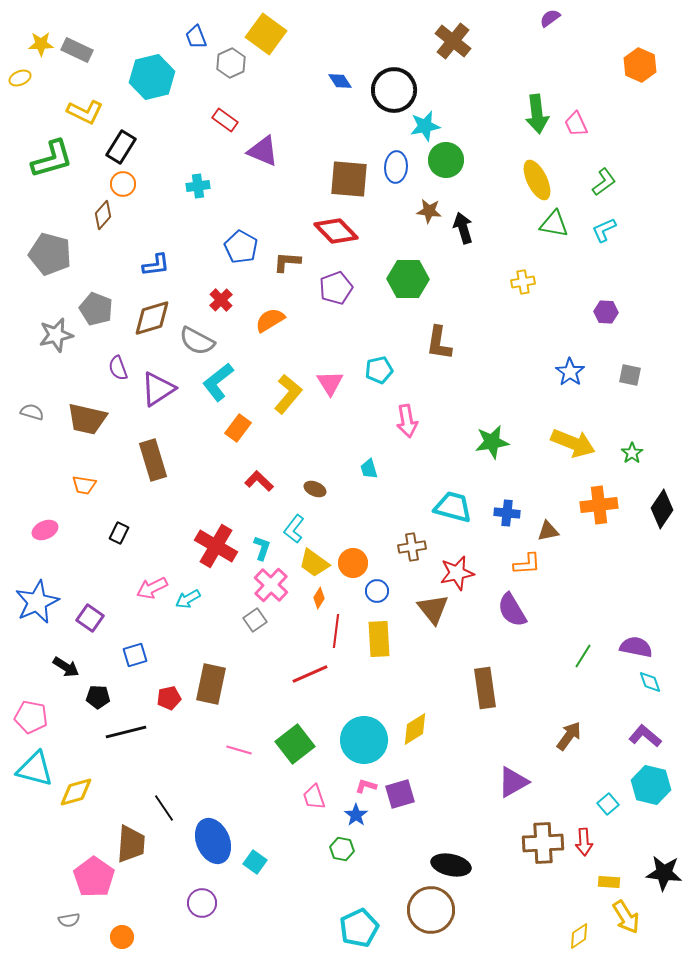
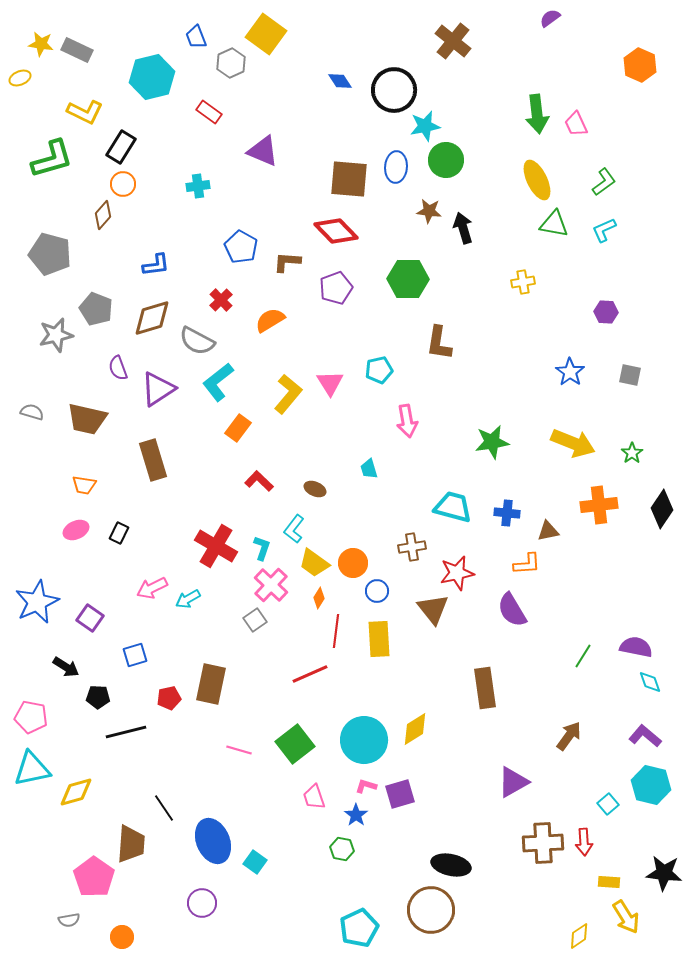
yellow star at (41, 44): rotated 10 degrees clockwise
red rectangle at (225, 120): moved 16 px left, 8 px up
pink ellipse at (45, 530): moved 31 px right
cyan triangle at (35, 769): moved 3 px left; rotated 27 degrees counterclockwise
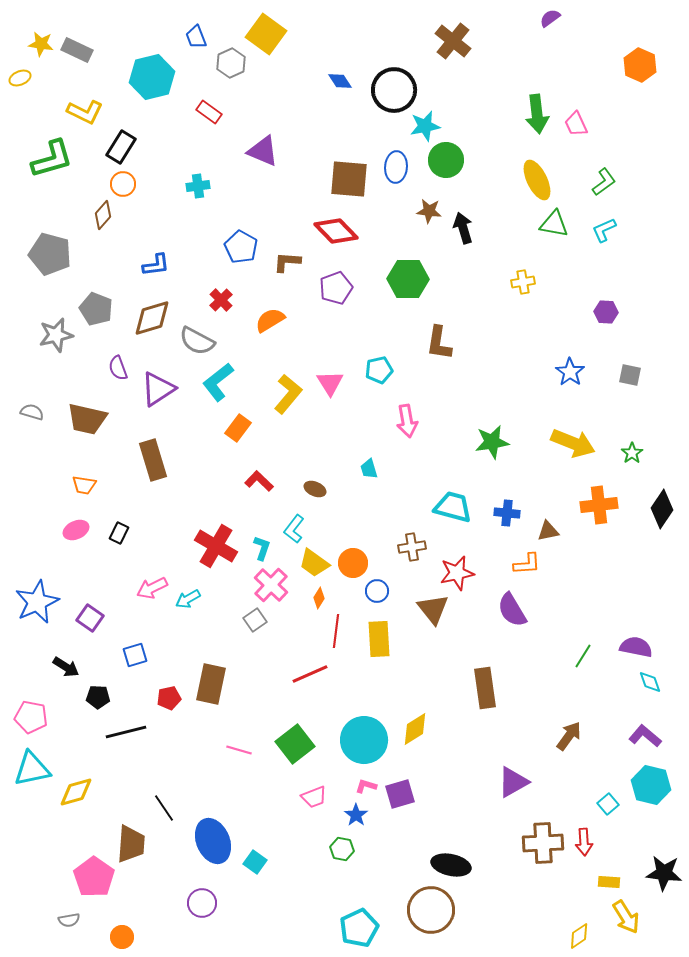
pink trapezoid at (314, 797): rotated 92 degrees counterclockwise
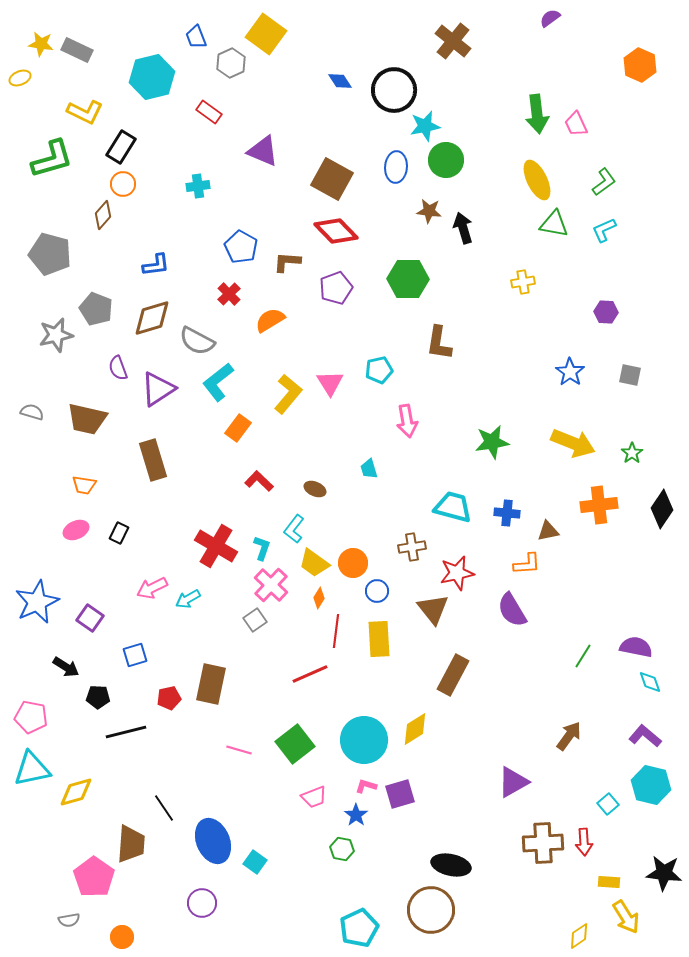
brown square at (349, 179): moved 17 px left; rotated 24 degrees clockwise
red cross at (221, 300): moved 8 px right, 6 px up
brown rectangle at (485, 688): moved 32 px left, 13 px up; rotated 36 degrees clockwise
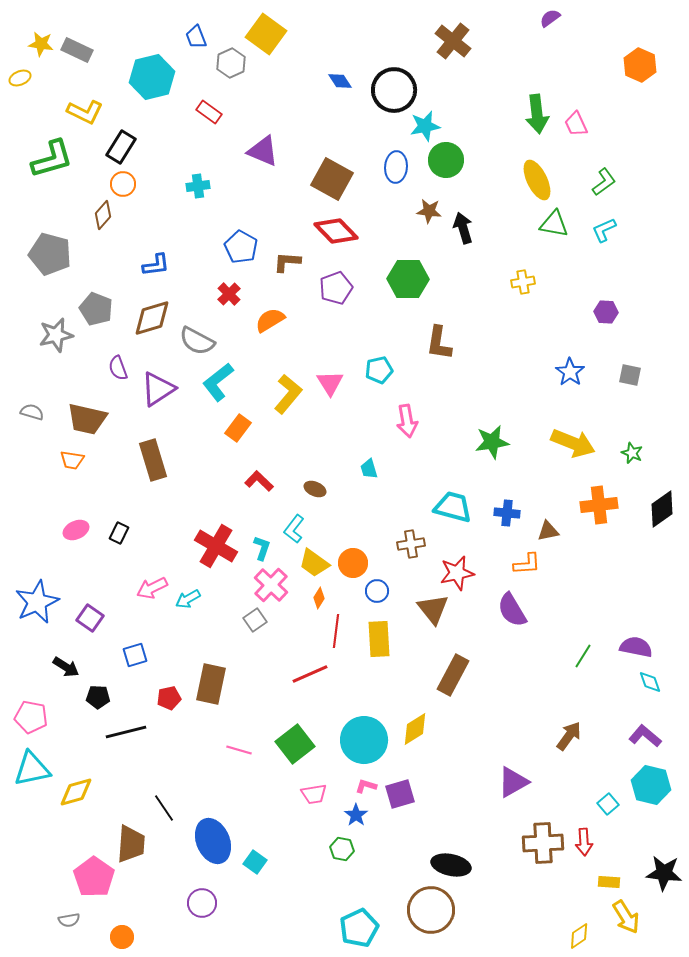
green star at (632, 453): rotated 15 degrees counterclockwise
orange trapezoid at (84, 485): moved 12 px left, 25 px up
black diamond at (662, 509): rotated 21 degrees clockwise
brown cross at (412, 547): moved 1 px left, 3 px up
pink trapezoid at (314, 797): moved 3 px up; rotated 12 degrees clockwise
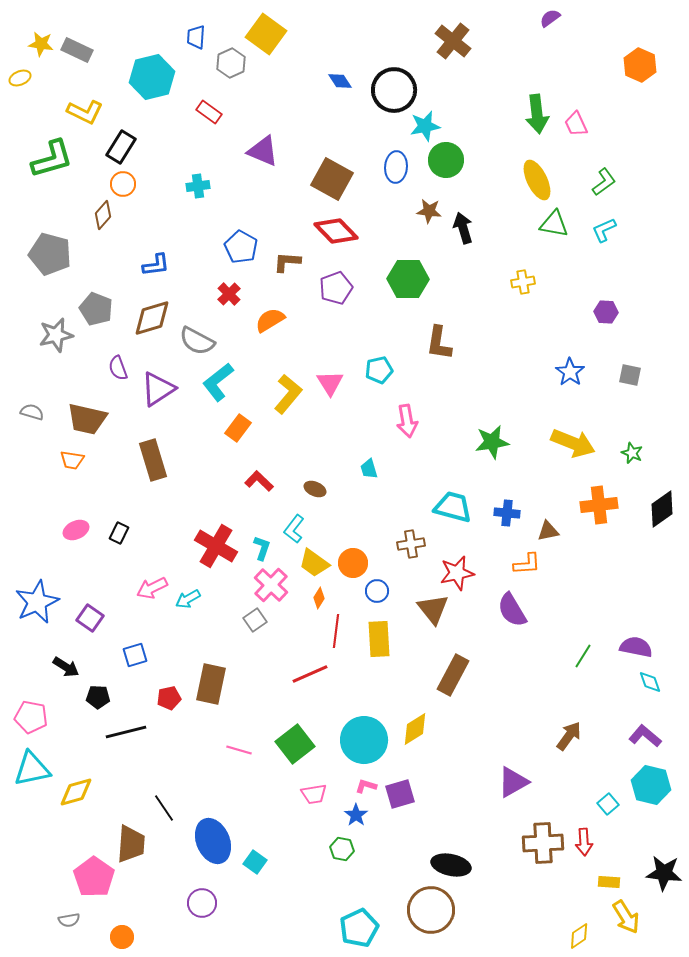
blue trapezoid at (196, 37): rotated 25 degrees clockwise
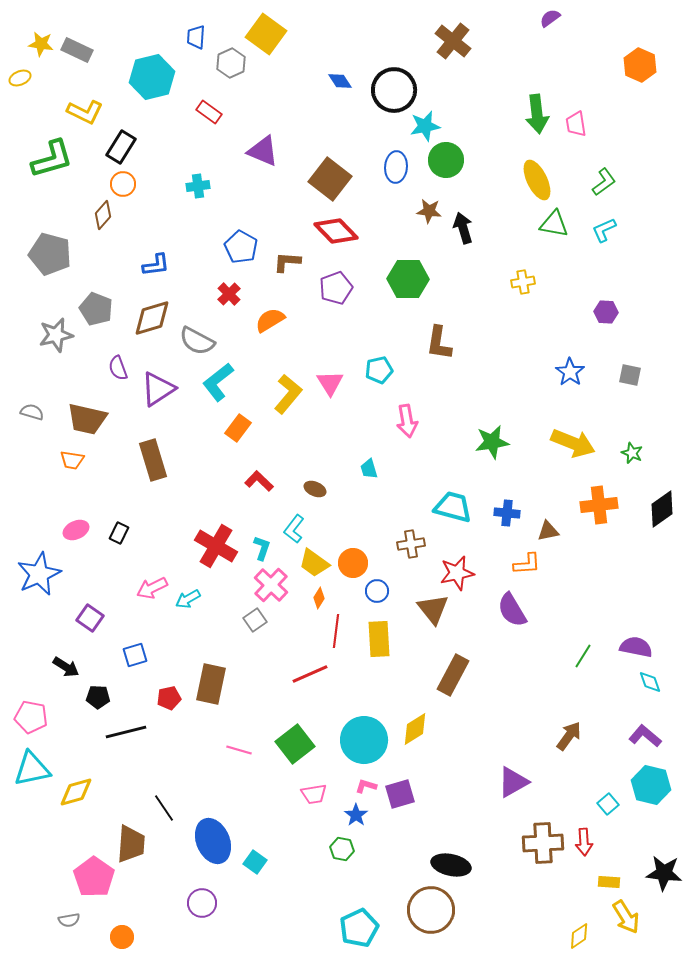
pink trapezoid at (576, 124): rotated 16 degrees clockwise
brown square at (332, 179): moved 2 px left; rotated 9 degrees clockwise
blue star at (37, 602): moved 2 px right, 28 px up
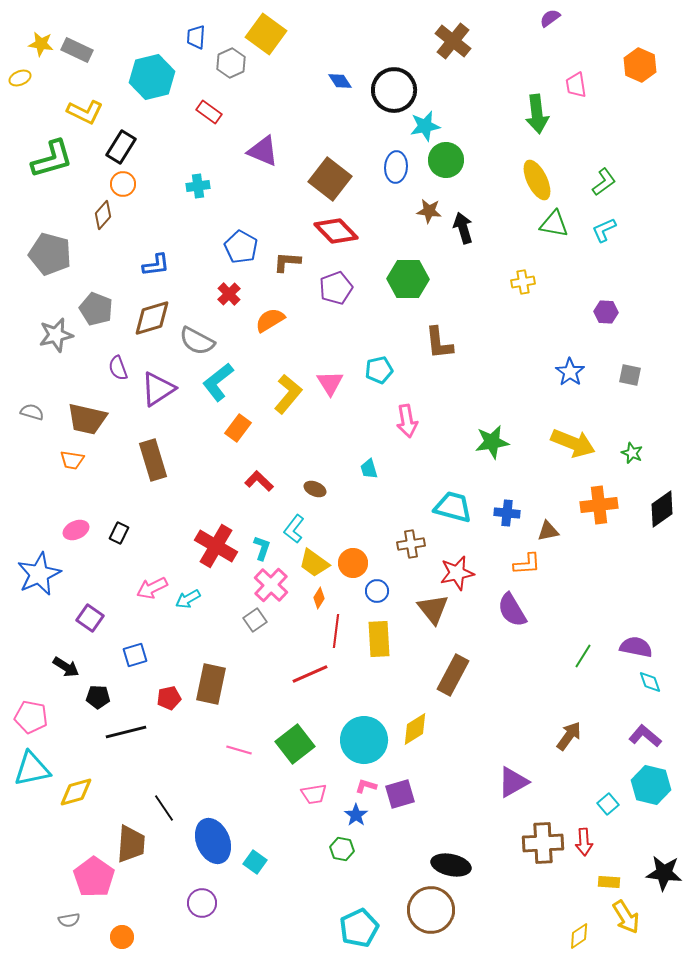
pink trapezoid at (576, 124): moved 39 px up
brown L-shape at (439, 343): rotated 15 degrees counterclockwise
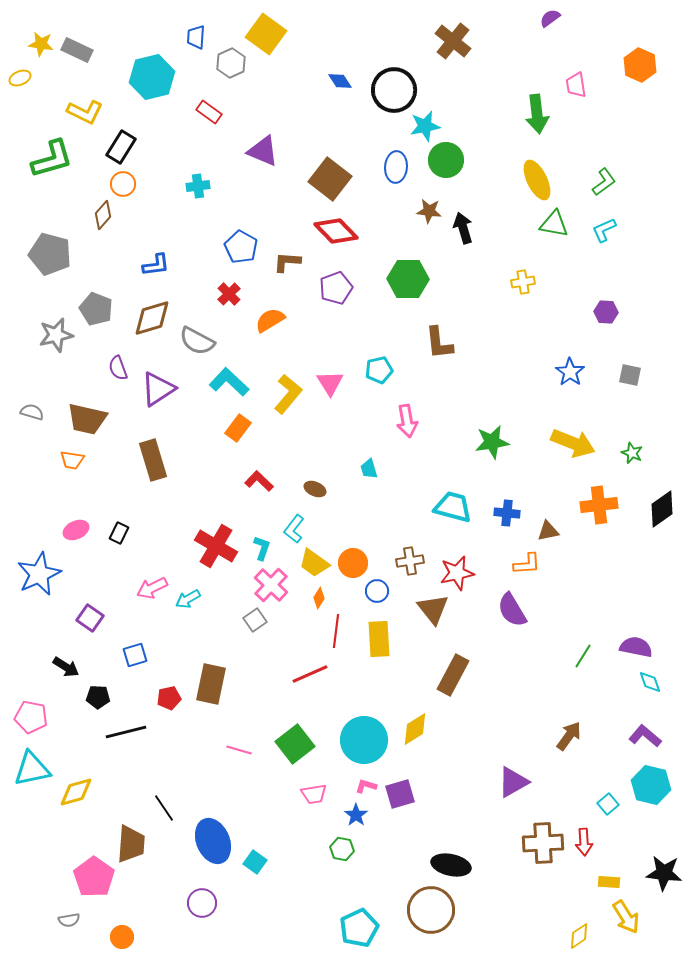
cyan L-shape at (218, 382): moved 11 px right; rotated 81 degrees clockwise
brown cross at (411, 544): moved 1 px left, 17 px down
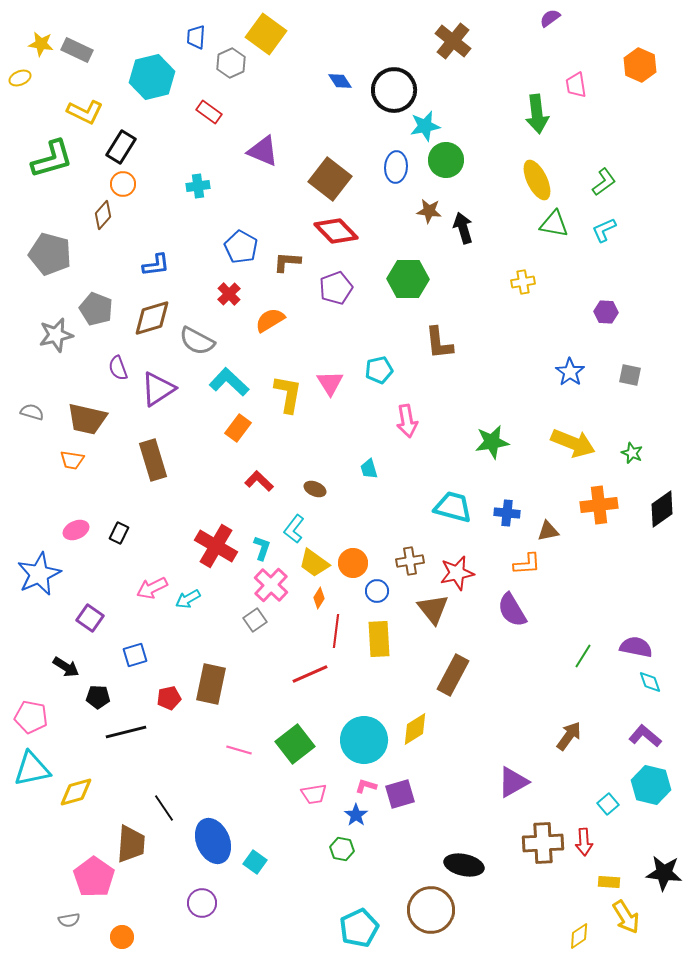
yellow L-shape at (288, 394): rotated 30 degrees counterclockwise
black ellipse at (451, 865): moved 13 px right
